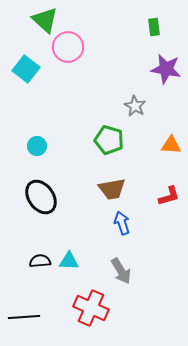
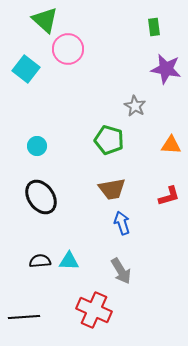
pink circle: moved 2 px down
red cross: moved 3 px right, 2 px down
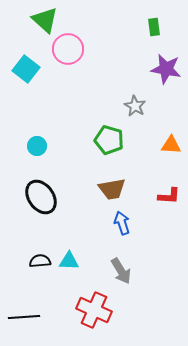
red L-shape: rotated 20 degrees clockwise
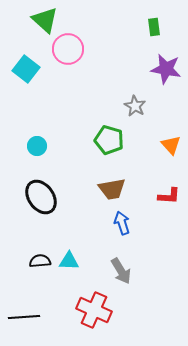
orange triangle: rotated 45 degrees clockwise
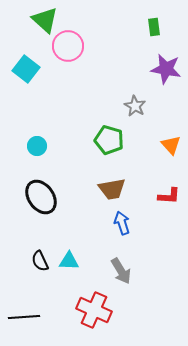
pink circle: moved 3 px up
black semicircle: rotated 110 degrees counterclockwise
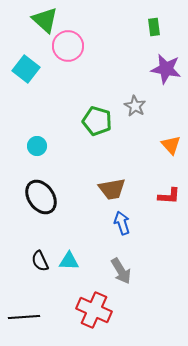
green pentagon: moved 12 px left, 19 px up
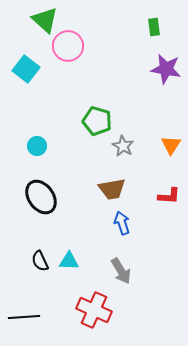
gray star: moved 12 px left, 40 px down
orange triangle: rotated 15 degrees clockwise
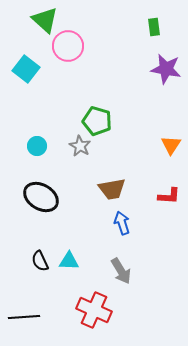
gray star: moved 43 px left
black ellipse: rotated 24 degrees counterclockwise
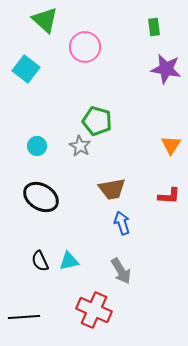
pink circle: moved 17 px right, 1 px down
cyan triangle: rotated 15 degrees counterclockwise
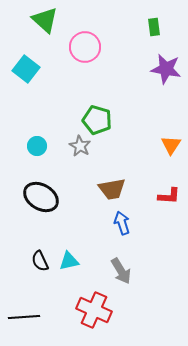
green pentagon: moved 1 px up
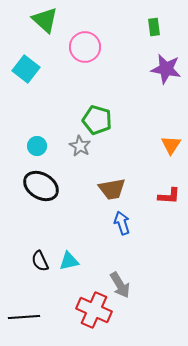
black ellipse: moved 11 px up
gray arrow: moved 1 px left, 14 px down
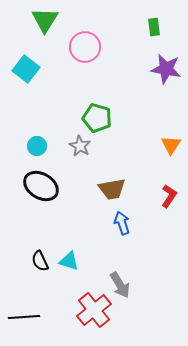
green triangle: rotated 20 degrees clockwise
green pentagon: moved 2 px up
red L-shape: rotated 60 degrees counterclockwise
cyan triangle: rotated 30 degrees clockwise
red cross: rotated 28 degrees clockwise
